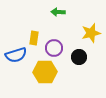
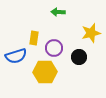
blue semicircle: moved 1 px down
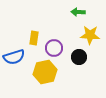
green arrow: moved 20 px right
yellow star: moved 1 px left, 2 px down; rotated 18 degrees clockwise
blue semicircle: moved 2 px left, 1 px down
yellow hexagon: rotated 10 degrees counterclockwise
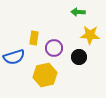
yellow hexagon: moved 3 px down
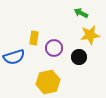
green arrow: moved 3 px right, 1 px down; rotated 24 degrees clockwise
yellow star: rotated 12 degrees counterclockwise
yellow hexagon: moved 3 px right, 7 px down
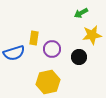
green arrow: rotated 56 degrees counterclockwise
yellow star: moved 2 px right
purple circle: moved 2 px left, 1 px down
blue semicircle: moved 4 px up
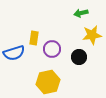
green arrow: rotated 16 degrees clockwise
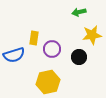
green arrow: moved 2 px left, 1 px up
blue semicircle: moved 2 px down
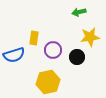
yellow star: moved 2 px left, 2 px down
purple circle: moved 1 px right, 1 px down
black circle: moved 2 px left
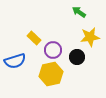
green arrow: rotated 48 degrees clockwise
yellow rectangle: rotated 56 degrees counterclockwise
blue semicircle: moved 1 px right, 6 px down
yellow hexagon: moved 3 px right, 8 px up
